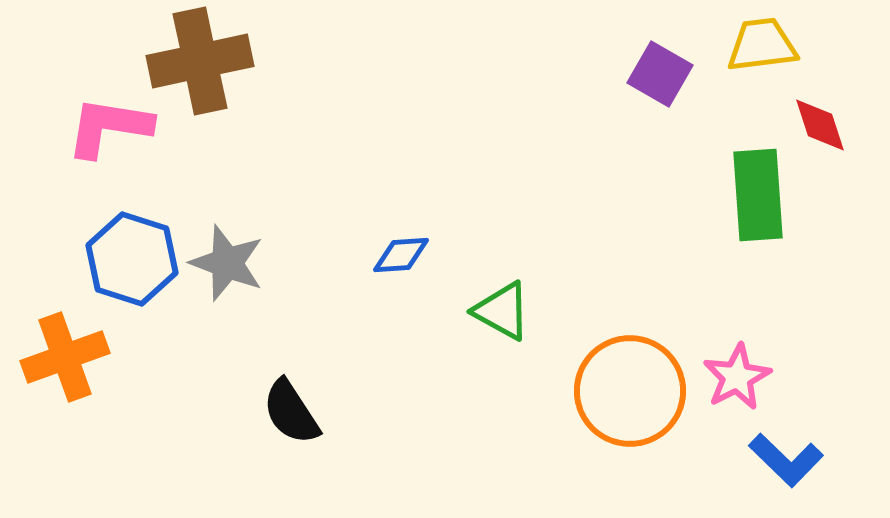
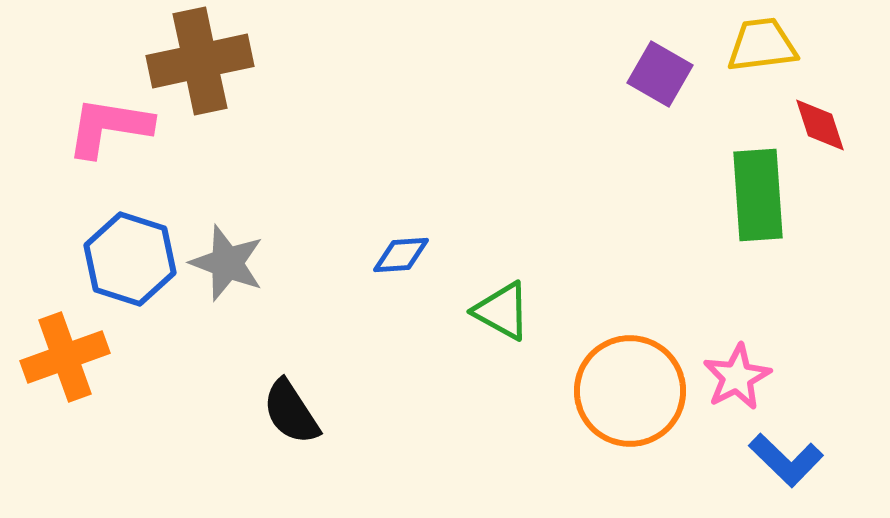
blue hexagon: moved 2 px left
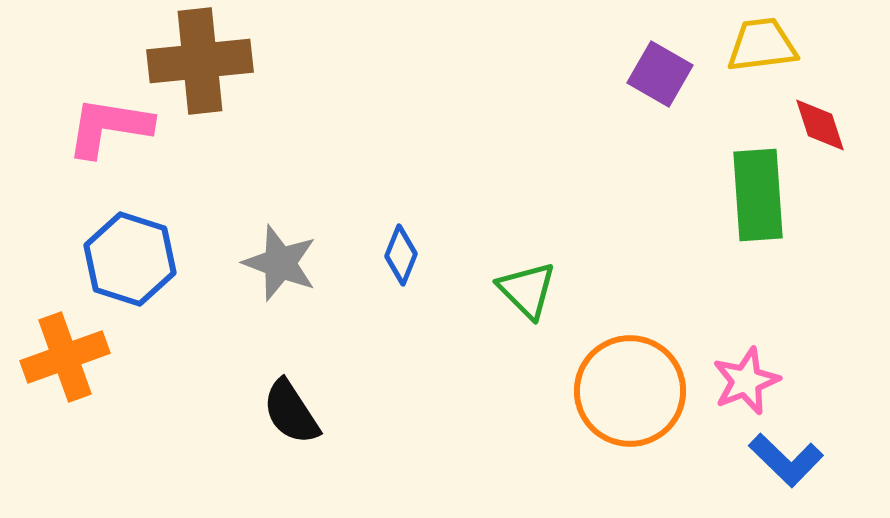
brown cross: rotated 6 degrees clockwise
blue diamond: rotated 64 degrees counterclockwise
gray star: moved 53 px right
green triangle: moved 25 px right, 21 px up; rotated 16 degrees clockwise
pink star: moved 9 px right, 4 px down; rotated 6 degrees clockwise
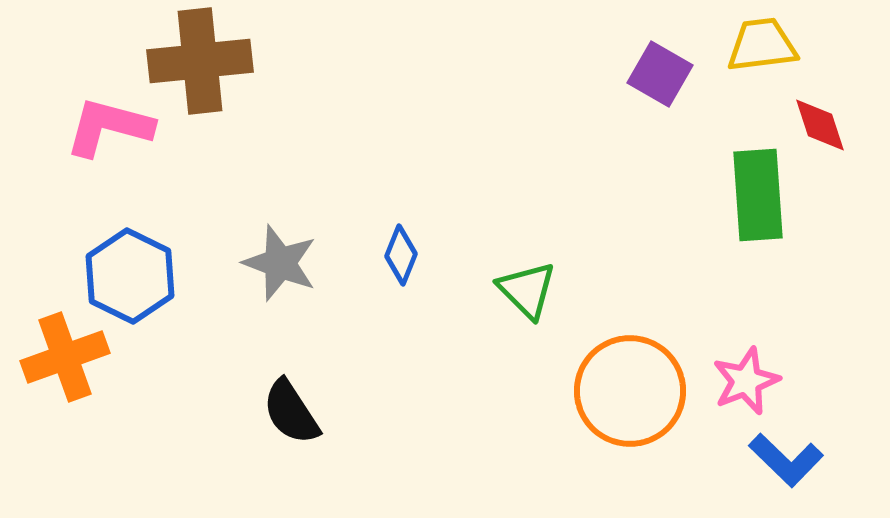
pink L-shape: rotated 6 degrees clockwise
blue hexagon: moved 17 px down; rotated 8 degrees clockwise
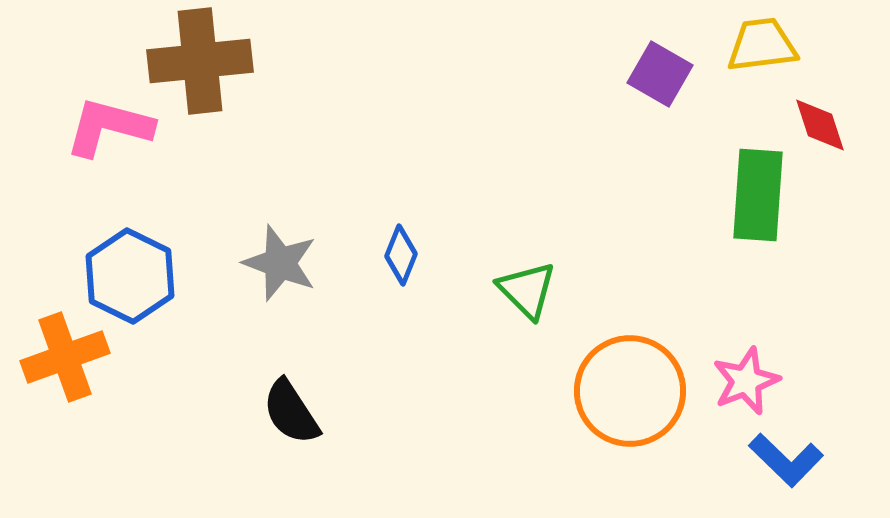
green rectangle: rotated 8 degrees clockwise
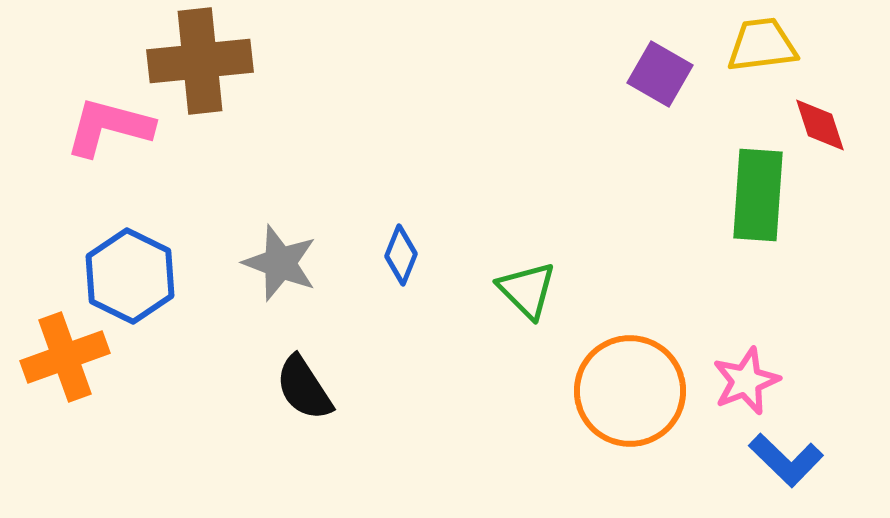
black semicircle: moved 13 px right, 24 px up
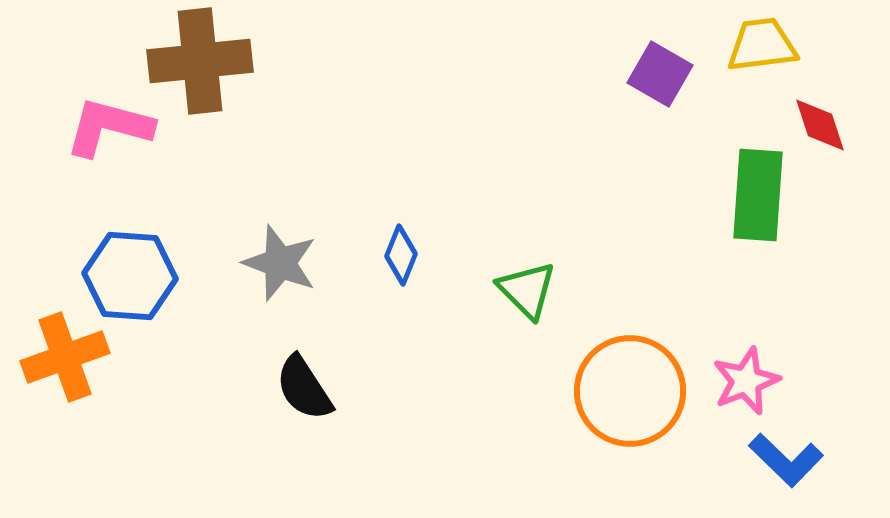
blue hexagon: rotated 22 degrees counterclockwise
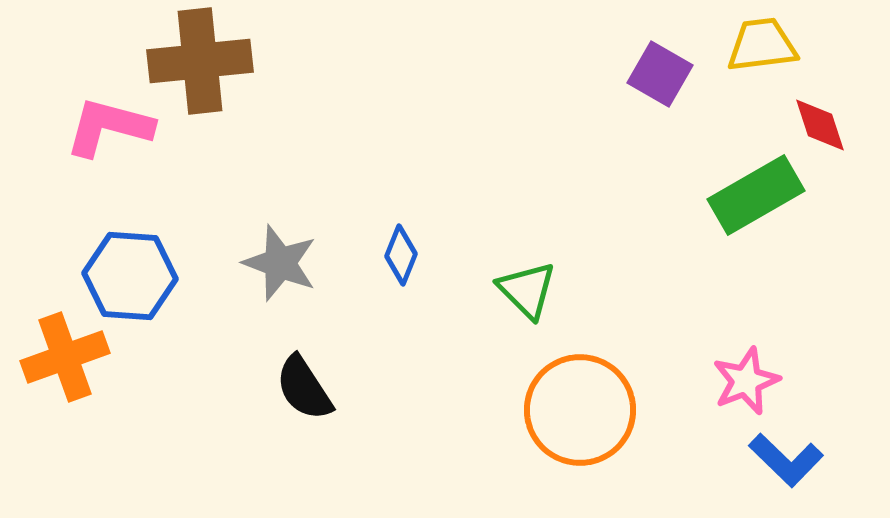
green rectangle: moved 2 px left; rotated 56 degrees clockwise
orange circle: moved 50 px left, 19 px down
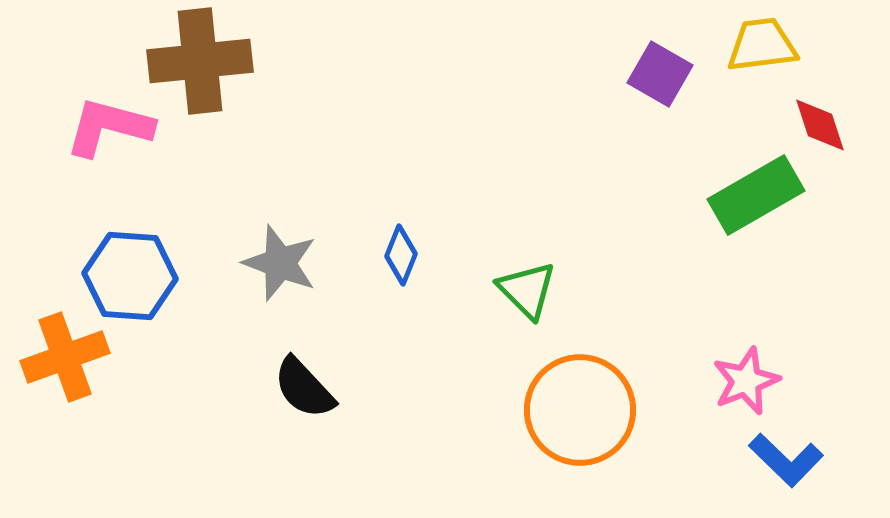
black semicircle: rotated 10 degrees counterclockwise
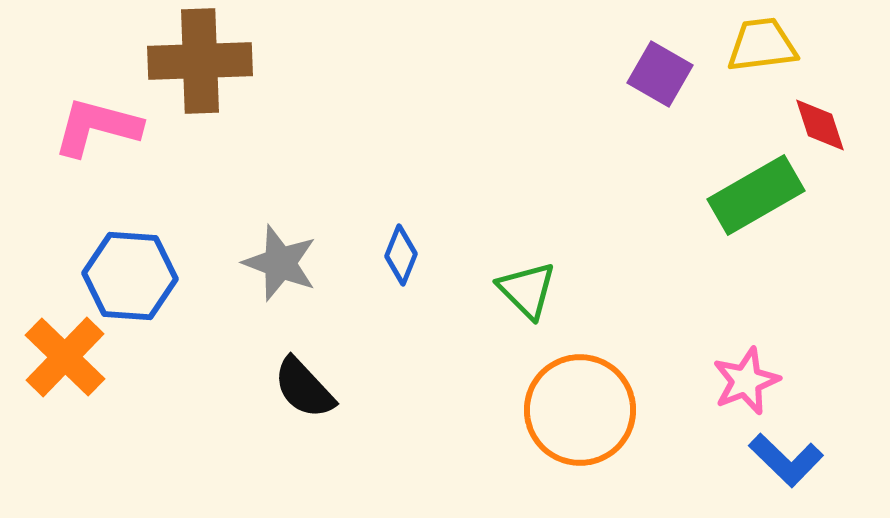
brown cross: rotated 4 degrees clockwise
pink L-shape: moved 12 px left
orange cross: rotated 26 degrees counterclockwise
